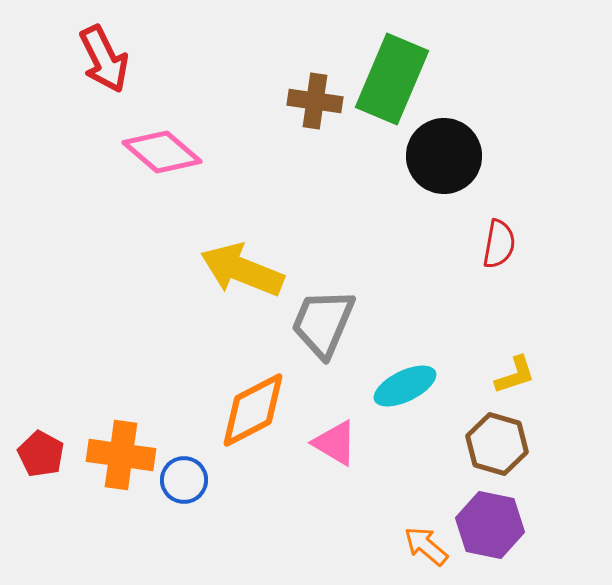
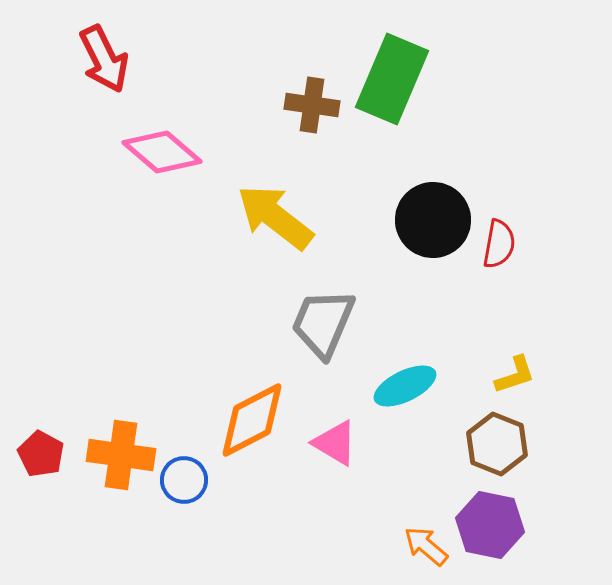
brown cross: moved 3 px left, 4 px down
black circle: moved 11 px left, 64 px down
yellow arrow: moved 33 px right, 53 px up; rotated 16 degrees clockwise
orange diamond: moved 1 px left, 10 px down
brown hexagon: rotated 6 degrees clockwise
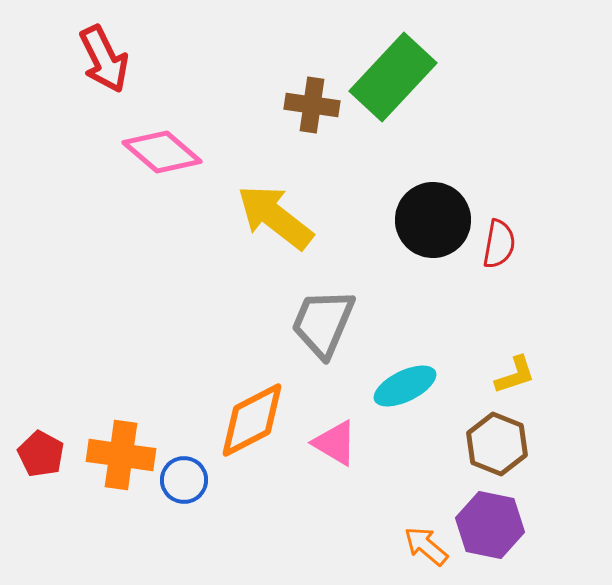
green rectangle: moved 1 px right, 2 px up; rotated 20 degrees clockwise
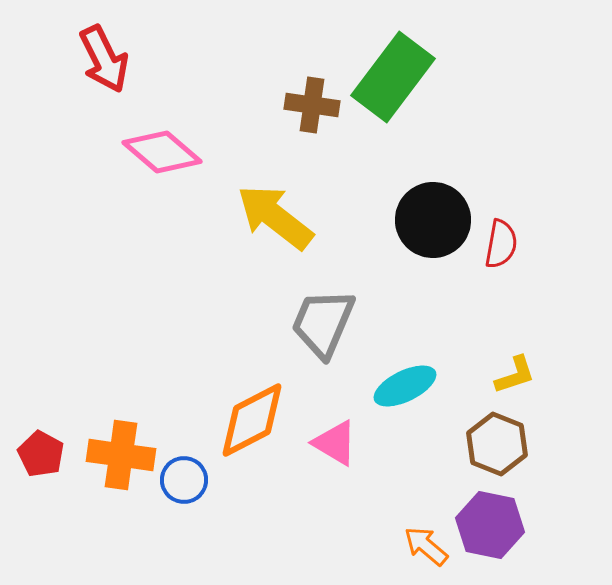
green rectangle: rotated 6 degrees counterclockwise
red semicircle: moved 2 px right
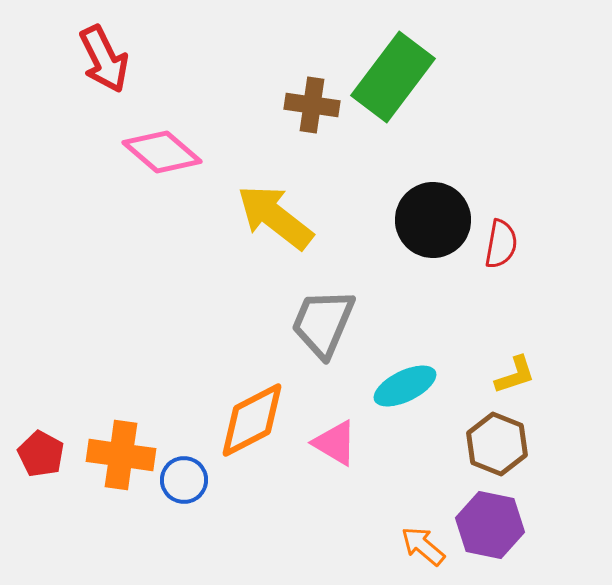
orange arrow: moved 3 px left
